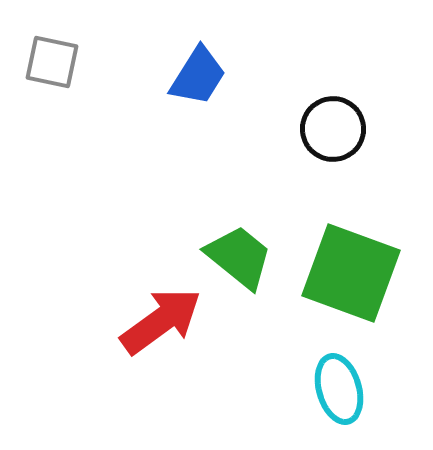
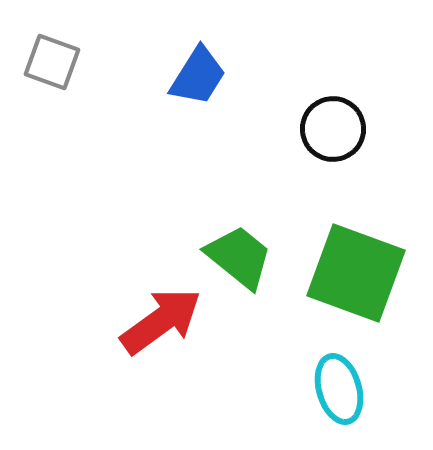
gray square: rotated 8 degrees clockwise
green square: moved 5 px right
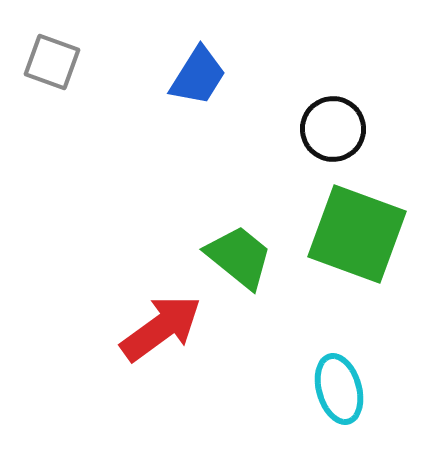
green square: moved 1 px right, 39 px up
red arrow: moved 7 px down
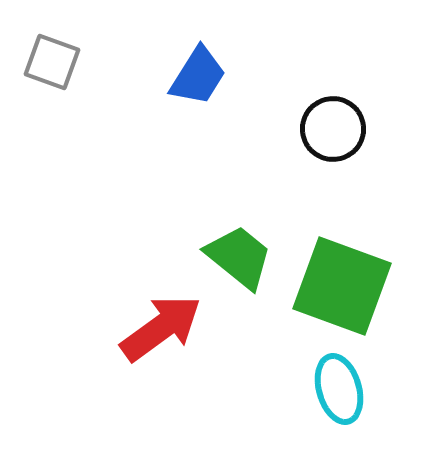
green square: moved 15 px left, 52 px down
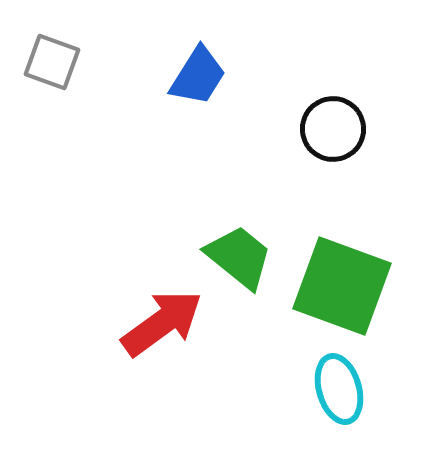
red arrow: moved 1 px right, 5 px up
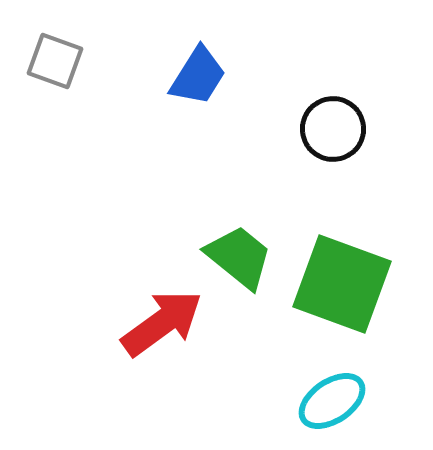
gray square: moved 3 px right, 1 px up
green square: moved 2 px up
cyan ellipse: moved 7 px left, 12 px down; rotated 72 degrees clockwise
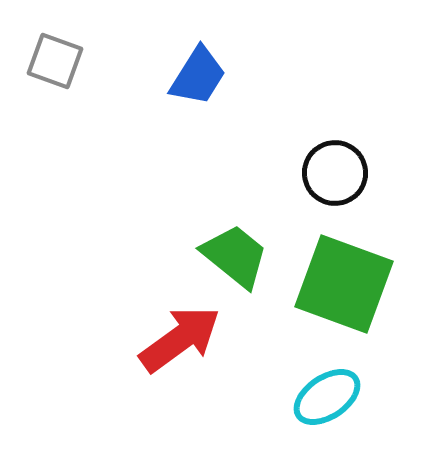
black circle: moved 2 px right, 44 px down
green trapezoid: moved 4 px left, 1 px up
green square: moved 2 px right
red arrow: moved 18 px right, 16 px down
cyan ellipse: moved 5 px left, 4 px up
